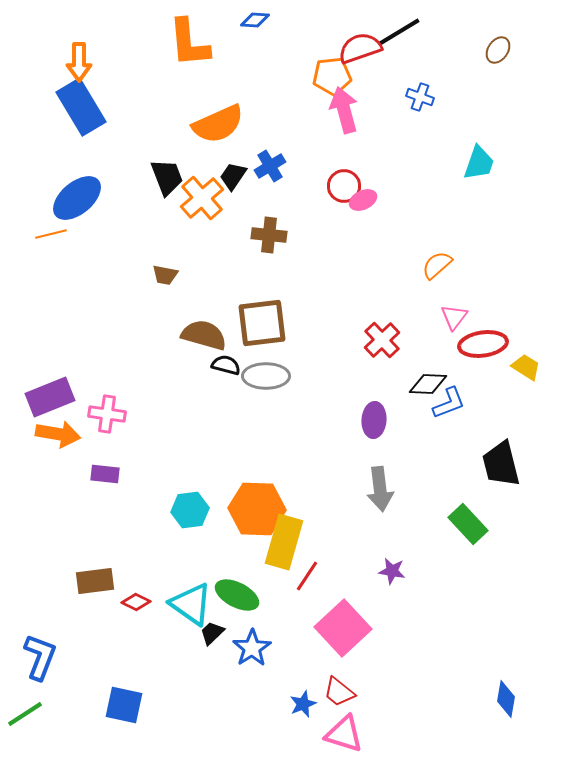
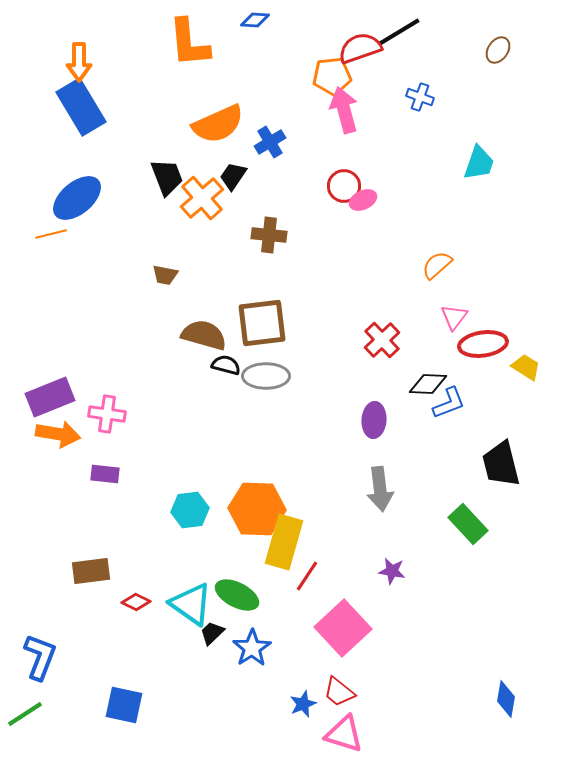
blue cross at (270, 166): moved 24 px up
brown rectangle at (95, 581): moved 4 px left, 10 px up
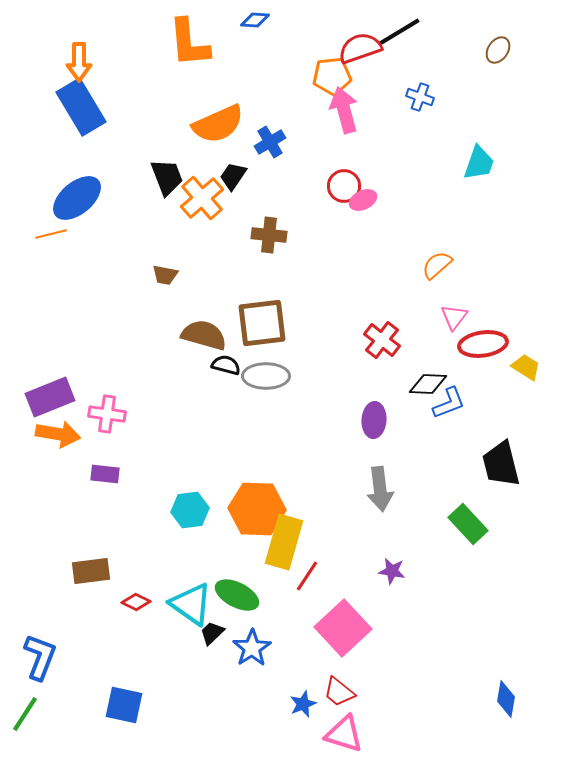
red cross at (382, 340): rotated 9 degrees counterclockwise
green line at (25, 714): rotated 24 degrees counterclockwise
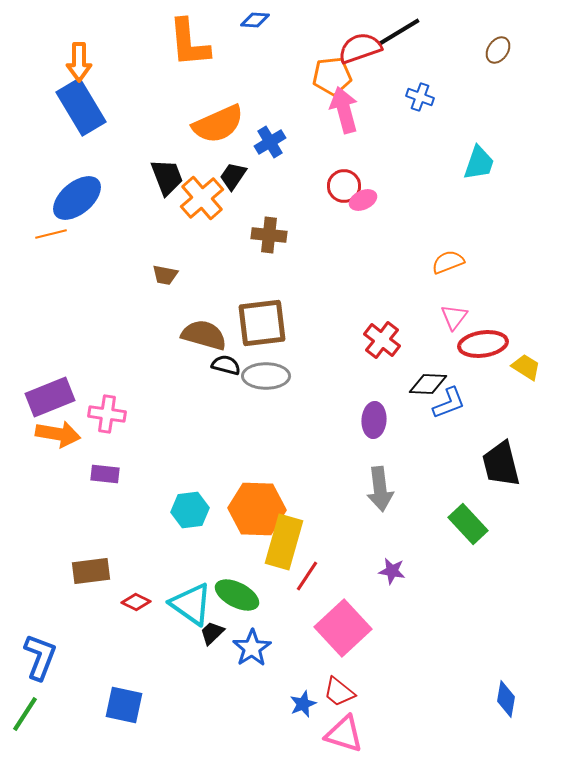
orange semicircle at (437, 265): moved 11 px right, 3 px up; rotated 20 degrees clockwise
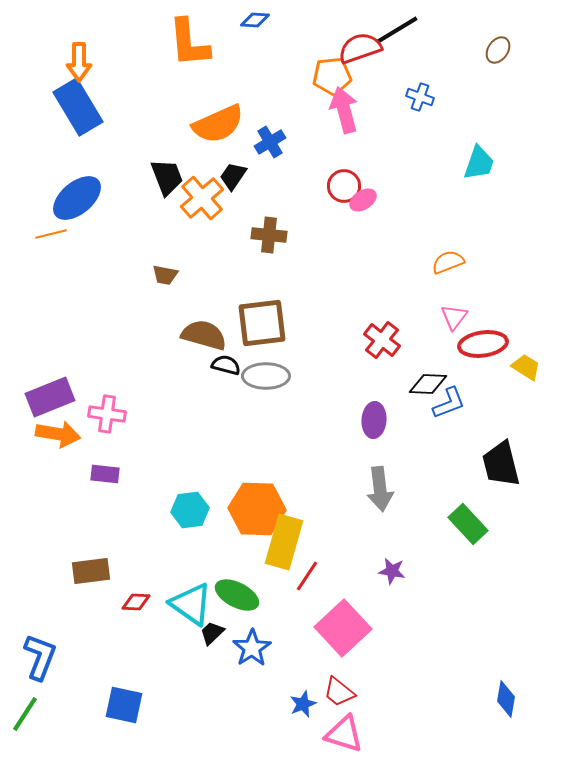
black line at (399, 32): moved 2 px left, 2 px up
blue rectangle at (81, 107): moved 3 px left
pink ellipse at (363, 200): rotated 8 degrees counterclockwise
red diamond at (136, 602): rotated 24 degrees counterclockwise
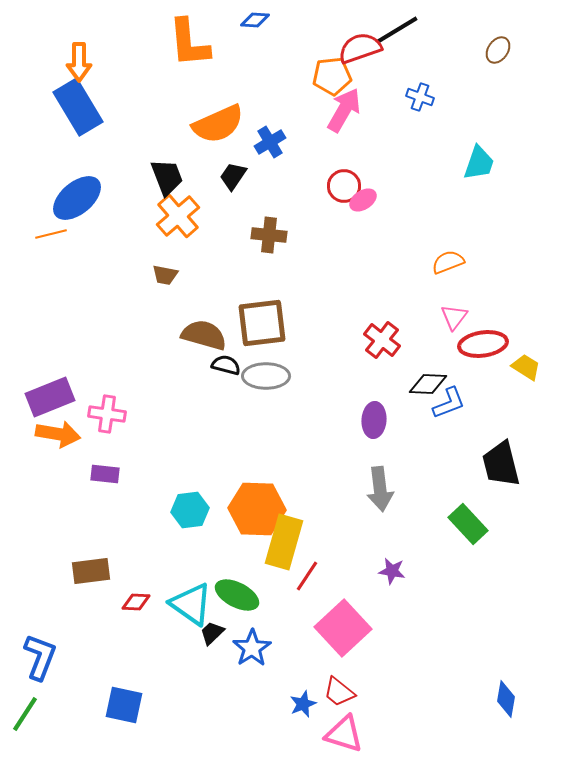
pink arrow at (344, 110): rotated 45 degrees clockwise
orange cross at (202, 198): moved 24 px left, 18 px down
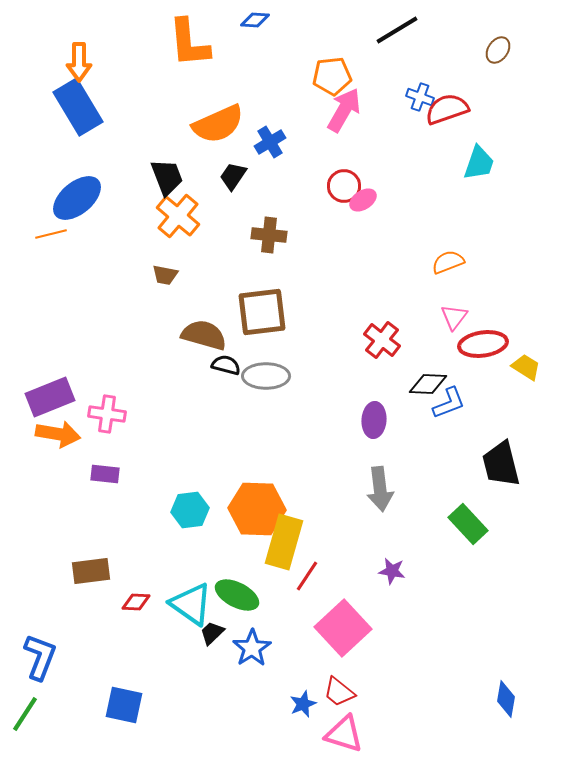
red semicircle at (360, 48): moved 87 px right, 61 px down
orange cross at (178, 216): rotated 9 degrees counterclockwise
brown square at (262, 323): moved 11 px up
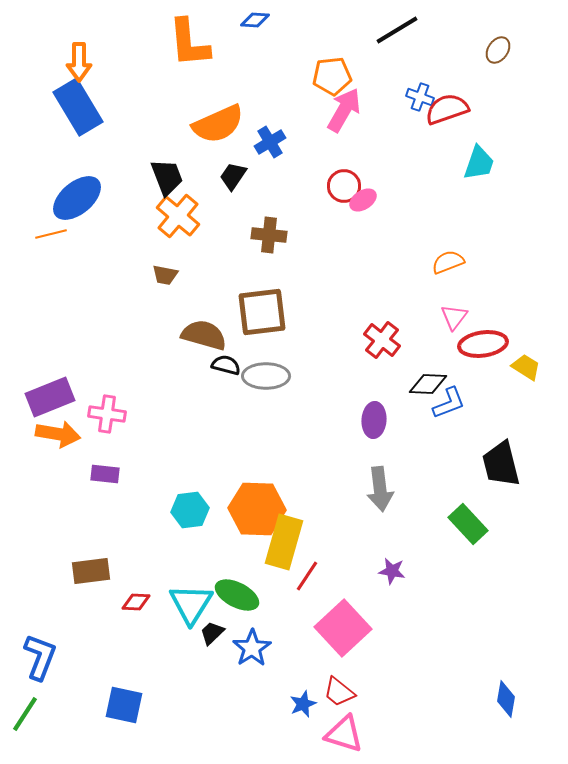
cyan triangle at (191, 604): rotated 27 degrees clockwise
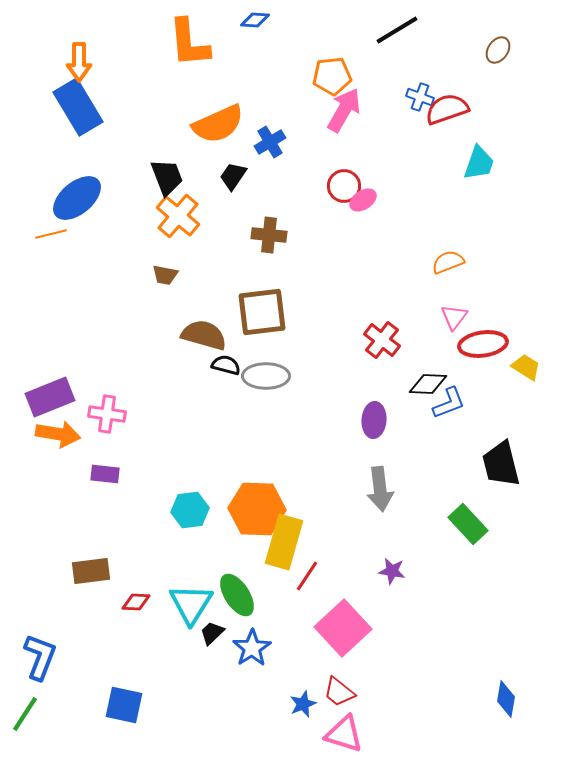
green ellipse at (237, 595): rotated 30 degrees clockwise
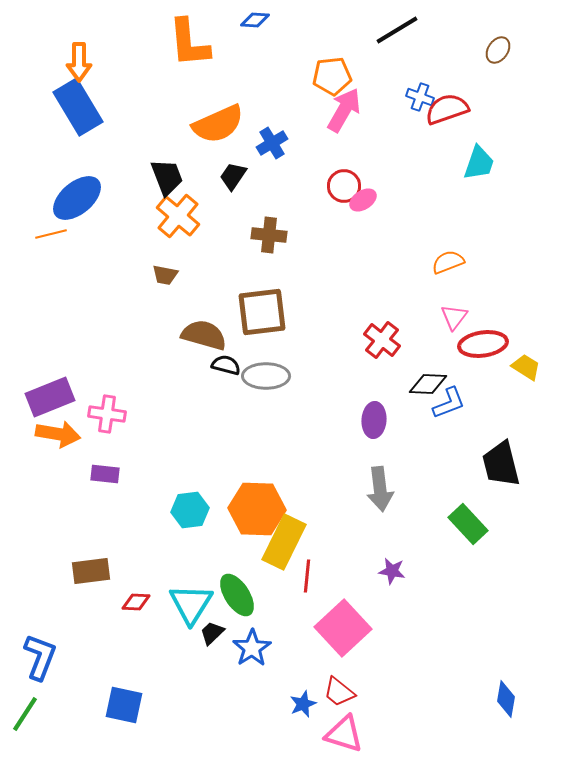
blue cross at (270, 142): moved 2 px right, 1 px down
yellow rectangle at (284, 542): rotated 10 degrees clockwise
red line at (307, 576): rotated 28 degrees counterclockwise
